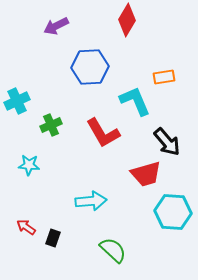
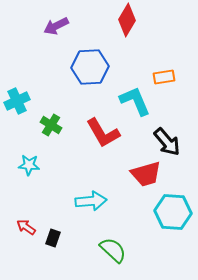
green cross: rotated 35 degrees counterclockwise
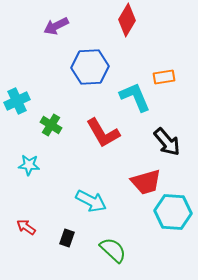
cyan L-shape: moved 4 px up
red trapezoid: moved 8 px down
cyan arrow: rotated 32 degrees clockwise
black rectangle: moved 14 px right
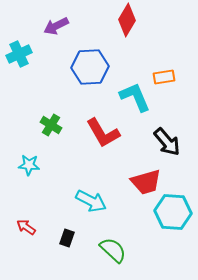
cyan cross: moved 2 px right, 47 px up
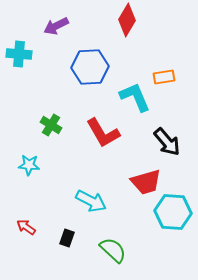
cyan cross: rotated 30 degrees clockwise
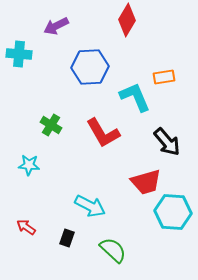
cyan arrow: moved 1 px left, 5 px down
